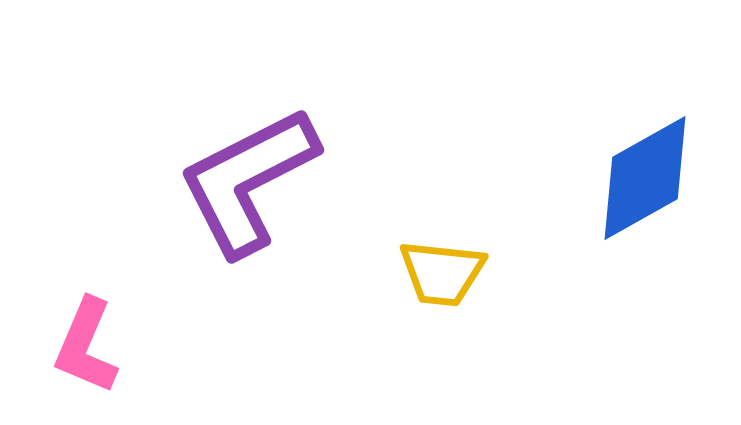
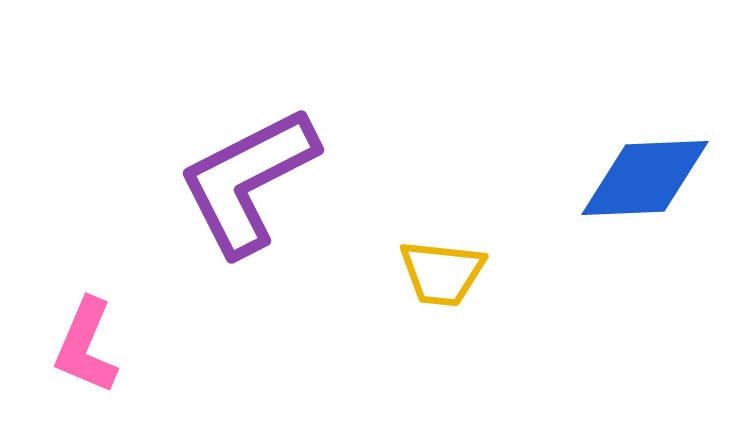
blue diamond: rotated 27 degrees clockwise
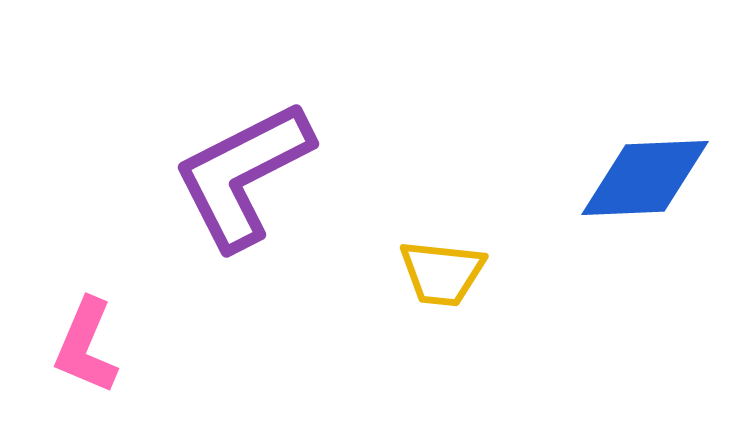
purple L-shape: moved 5 px left, 6 px up
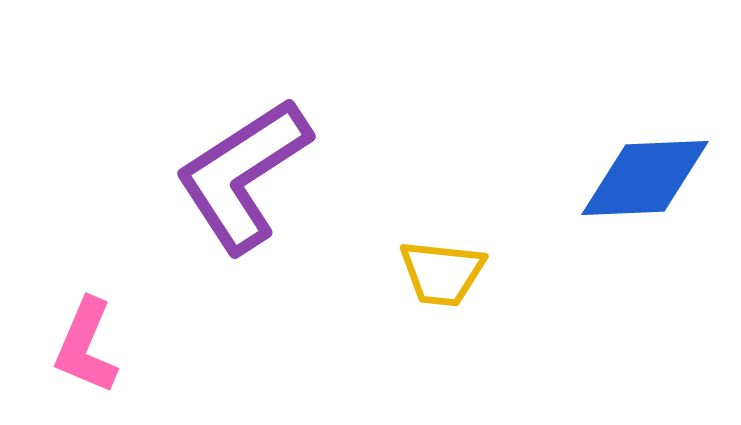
purple L-shape: rotated 6 degrees counterclockwise
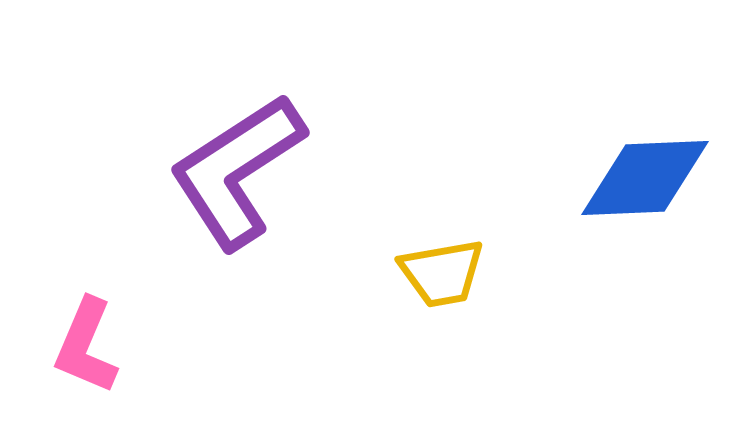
purple L-shape: moved 6 px left, 4 px up
yellow trapezoid: rotated 16 degrees counterclockwise
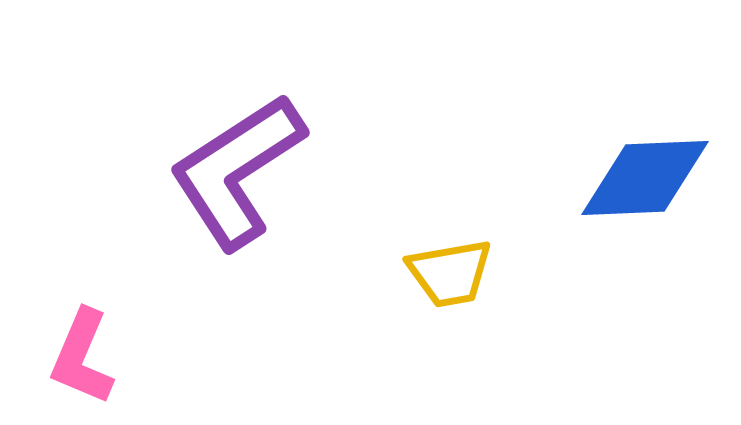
yellow trapezoid: moved 8 px right
pink L-shape: moved 4 px left, 11 px down
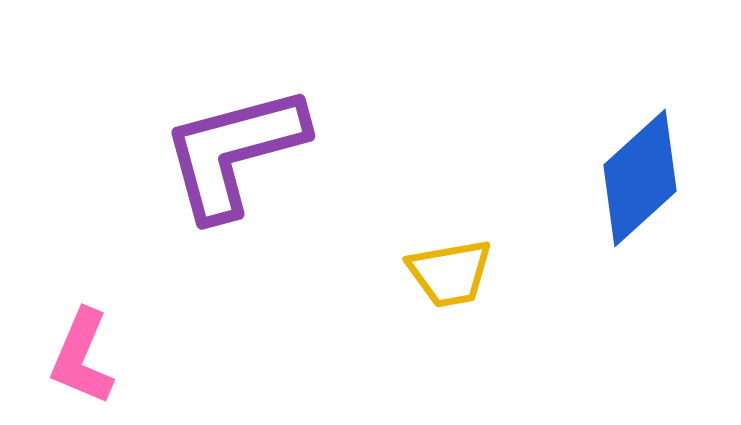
purple L-shape: moved 3 px left, 19 px up; rotated 18 degrees clockwise
blue diamond: moved 5 px left; rotated 40 degrees counterclockwise
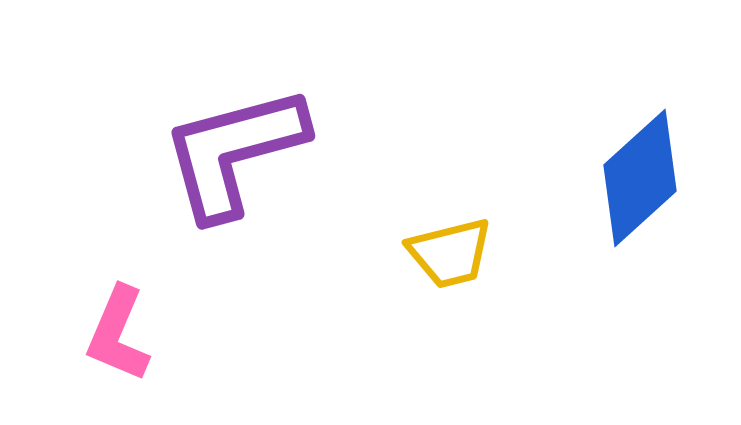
yellow trapezoid: moved 20 px up; rotated 4 degrees counterclockwise
pink L-shape: moved 36 px right, 23 px up
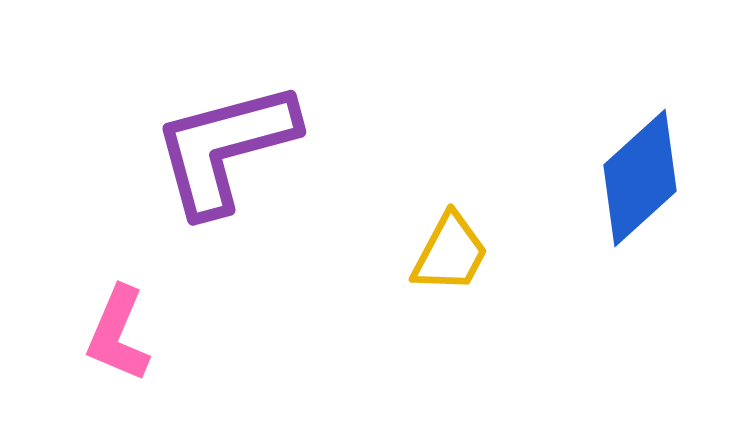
purple L-shape: moved 9 px left, 4 px up
yellow trapezoid: rotated 48 degrees counterclockwise
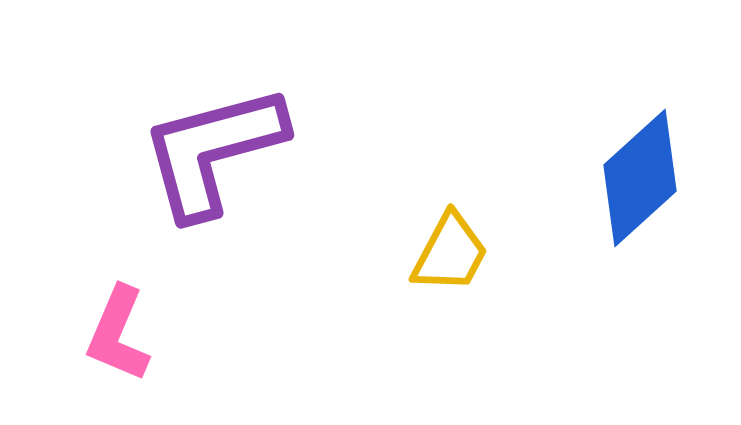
purple L-shape: moved 12 px left, 3 px down
